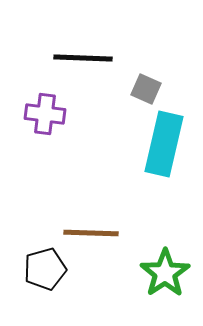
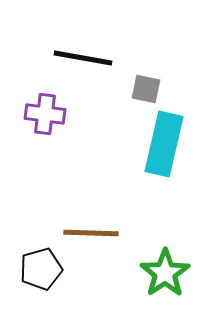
black line: rotated 8 degrees clockwise
gray square: rotated 12 degrees counterclockwise
black pentagon: moved 4 px left
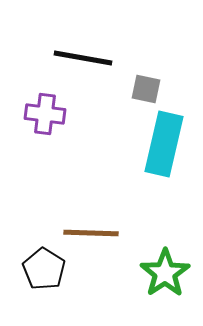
black pentagon: moved 3 px right; rotated 24 degrees counterclockwise
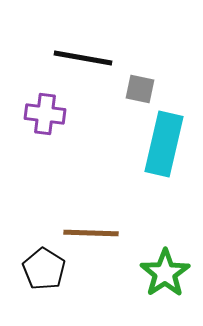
gray square: moved 6 px left
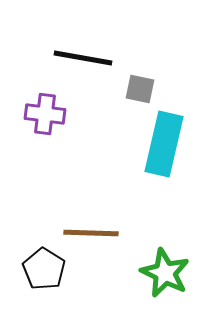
green star: rotated 12 degrees counterclockwise
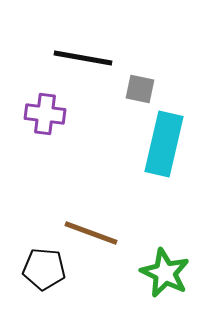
brown line: rotated 18 degrees clockwise
black pentagon: rotated 27 degrees counterclockwise
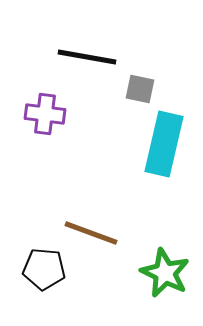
black line: moved 4 px right, 1 px up
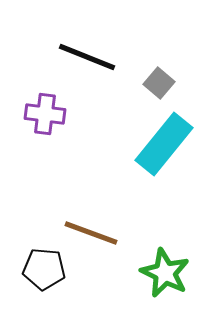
black line: rotated 12 degrees clockwise
gray square: moved 19 px right, 6 px up; rotated 28 degrees clockwise
cyan rectangle: rotated 26 degrees clockwise
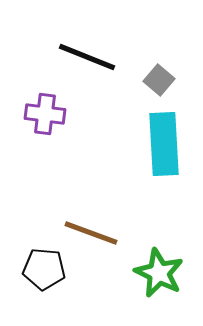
gray square: moved 3 px up
cyan rectangle: rotated 42 degrees counterclockwise
green star: moved 6 px left
